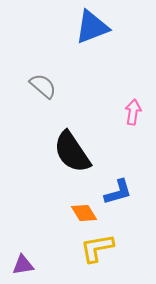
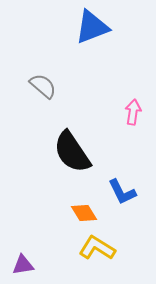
blue L-shape: moved 4 px right; rotated 80 degrees clockwise
yellow L-shape: rotated 42 degrees clockwise
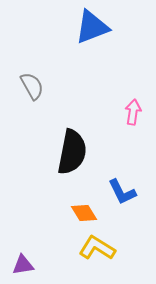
gray semicircle: moved 11 px left; rotated 20 degrees clockwise
black semicircle: rotated 135 degrees counterclockwise
